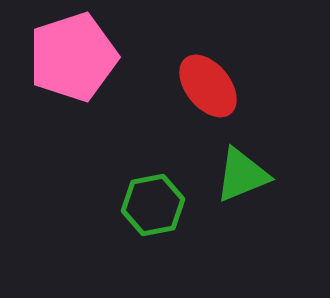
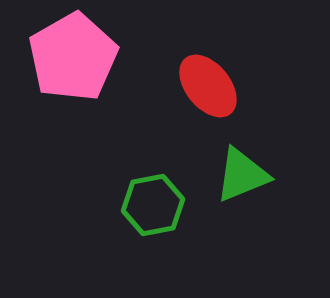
pink pentagon: rotated 12 degrees counterclockwise
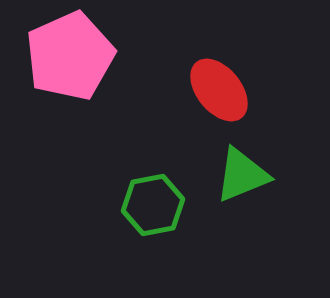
pink pentagon: moved 3 px left, 1 px up; rotated 6 degrees clockwise
red ellipse: moved 11 px right, 4 px down
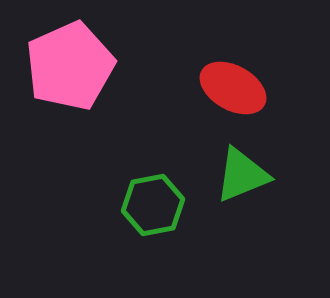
pink pentagon: moved 10 px down
red ellipse: moved 14 px right, 2 px up; rotated 22 degrees counterclockwise
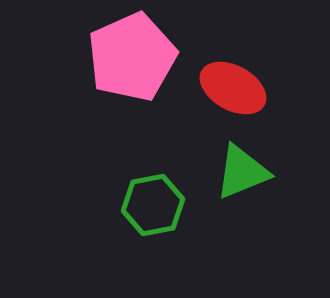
pink pentagon: moved 62 px right, 9 px up
green triangle: moved 3 px up
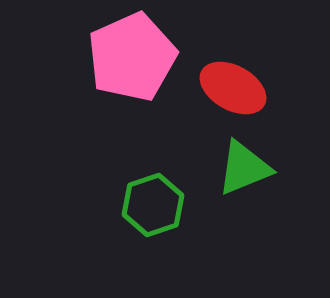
green triangle: moved 2 px right, 4 px up
green hexagon: rotated 8 degrees counterclockwise
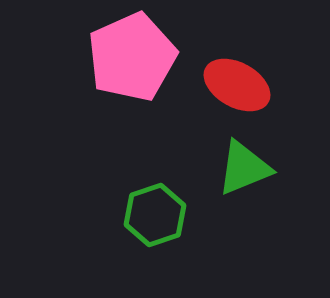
red ellipse: moved 4 px right, 3 px up
green hexagon: moved 2 px right, 10 px down
